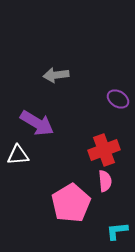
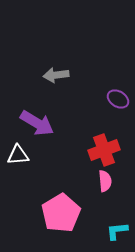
pink pentagon: moved 10 px left, 10 px down
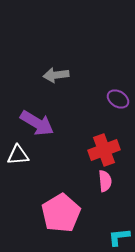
cyan L-shape: moved 2 px right, 6 px down
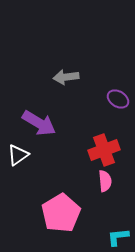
gray arrow: moved 10 px right, 2 px down
purple arrow: moved 2 px right
white triangle: rotated 30 degrees counterclockwise
cyan L-shape: moved 1 px left
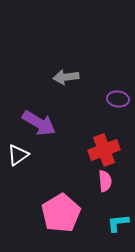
purple ellipse: rotated 25 degrees counterclockwise
cyan L-shape: moved 14 px up
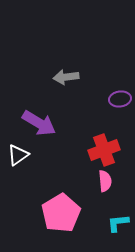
purple ellipse: moved 2 px right; rotated 15 degrees counterclockwise
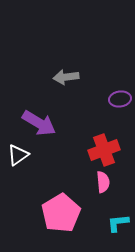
pink semicircle: moved 2 px left, 1 px down
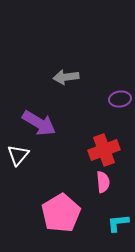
white triangle: rotated 15 degrees counterclockwise
